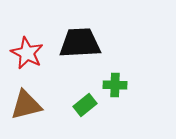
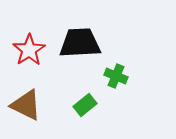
red star: moved 2 px right, 3 px up; rotated 12 degrees clockwise
green cross: moved 1 px right, 9 px up; rotated 20 degrees clockwise
brown triangle: rotated 40 degrees clockwise
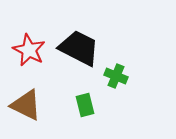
black trapezoid: moved 1 px left, 5 px down; rotated 30 degrees clockwise
red star: rotated 12 degrees counterclockwise
green rectangle: rotated 65 degrees counterclockwise
